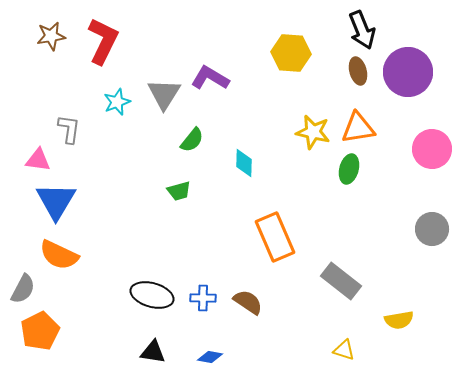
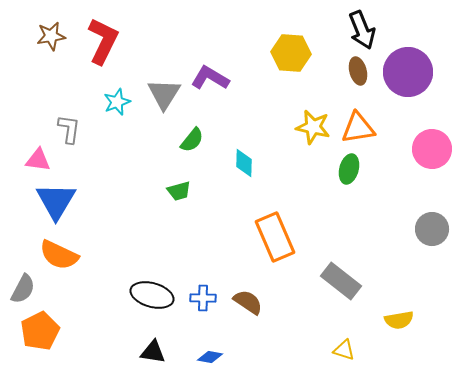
yellow star: moved 5 px up
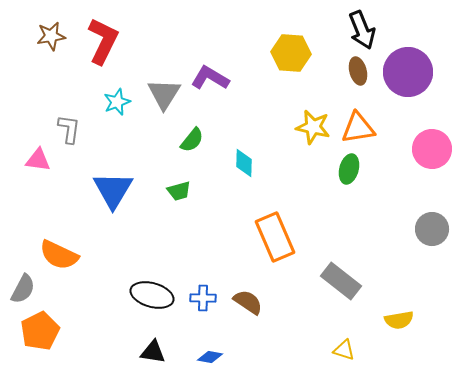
blue triangle: moved 57 px right, 11 px up
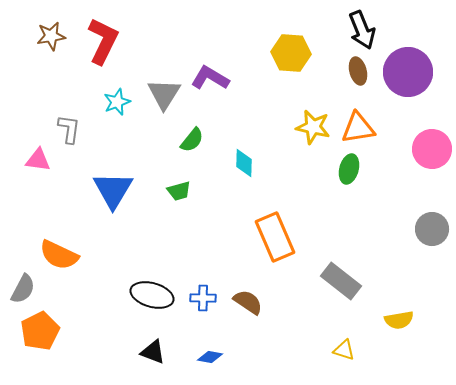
black triangle: rotated 12 degrees clockwise
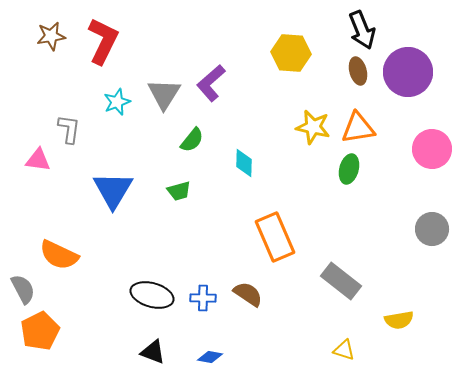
purple L-shape: moved 1 px right, 5 px down; rotated 72 degrees counterclockwise
gray semicircle: rotated 56 degrees counterclockwise
brown semicircle: moved 8 px up
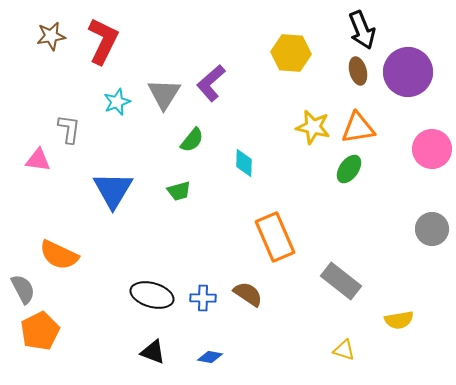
green ellipse: rotated 20 degrees clockwise
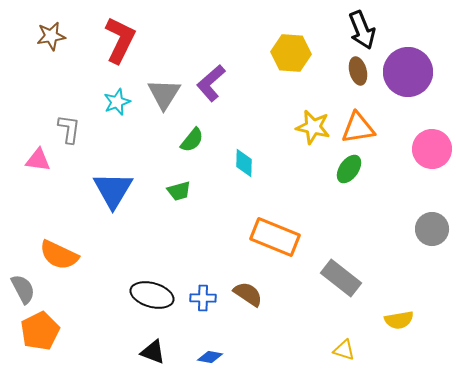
red L-shape: moved 17 px right, 1 px up
orange rectangle: rotated 45 degrees counterclockwise
gray rectangle: moved 3 px up
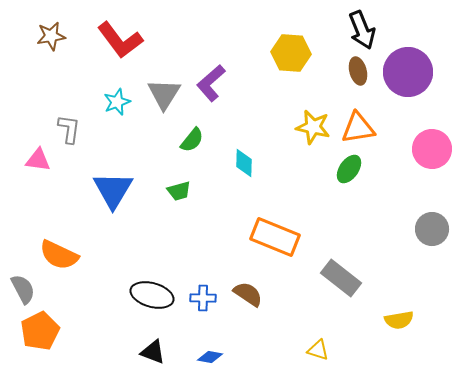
red L-shape: rotated 117 degrees clockwise
yellow triangle: moved 26 px left
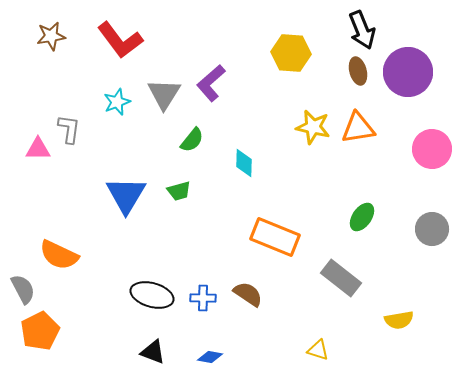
pink triangle: moved 11 px up; rotated 8 degrees counterclockwise
green ellipse: moved 13 px right, 48 px down
blue triangle: moved 13 px right, 5 px down
